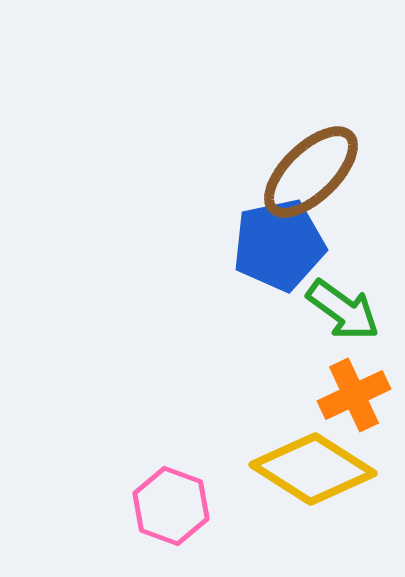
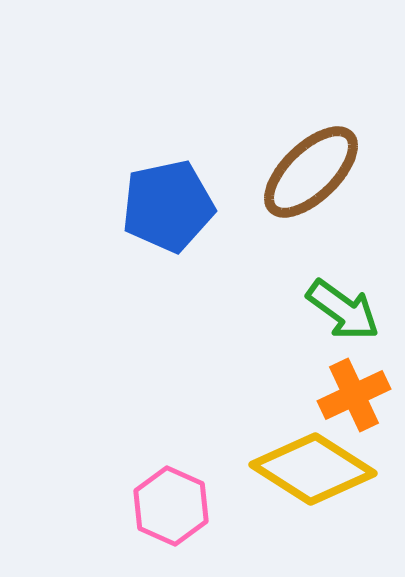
blue pentagon: moved 111 px left, 39 px up
pink hexagon: rotated 4 degrees clockwise
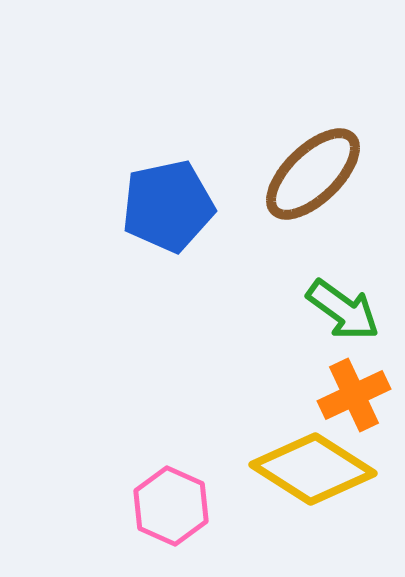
brown ellipse: moved 2 px right, 2 px down
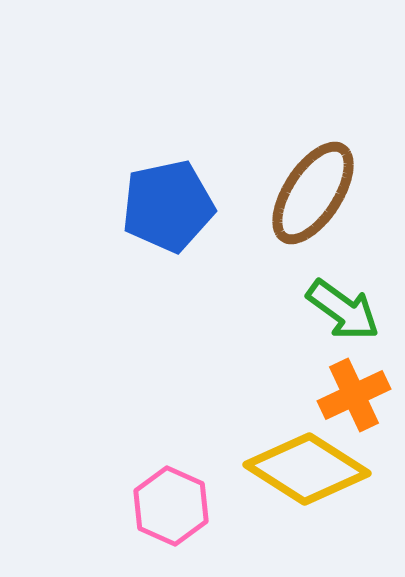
brown ellipse: moved 19 px down; rotated 13 degrees counterclockwise
yellow diamond: moved 6 px left
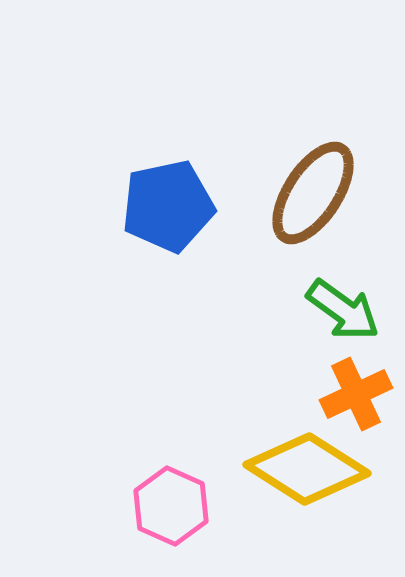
orange cross: moved 2 px right, 1 px up
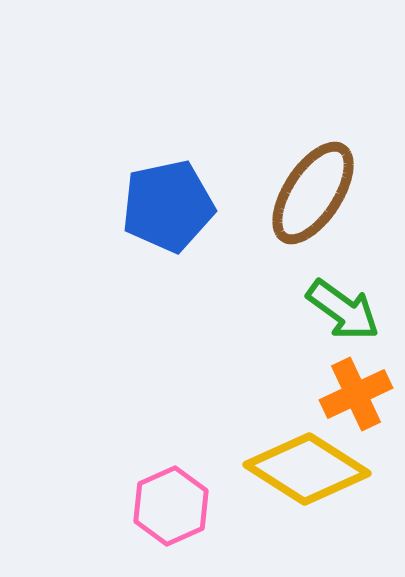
pink hexagon: rotated 12 degrees clockwise
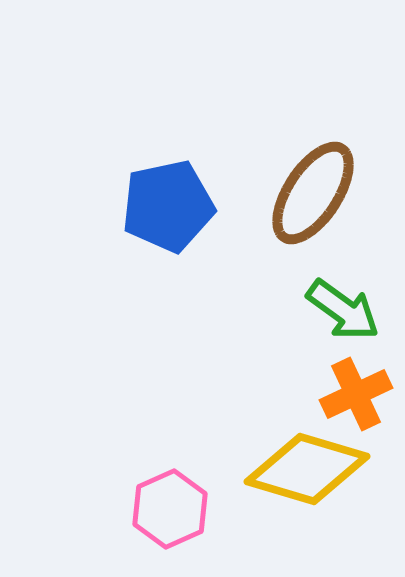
yellow diamond: rotated 16 degrees counterclockwise
pink hexagon: moved 1 px left, 3 px down
